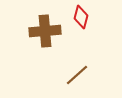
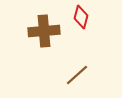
brown cross: moved 1 px left
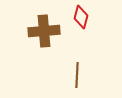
brown line: rotated 45 degrees counterclockwise
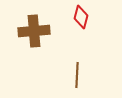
brown cross: moved 10 px left
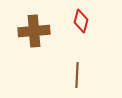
red diamond: moved 4 px down
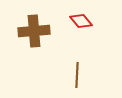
red diamond: rotated 55 degrees counterclockwise
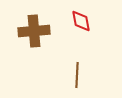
red diamond: rotated 30 degrees clockwise
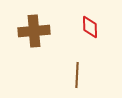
red diamond: moved 9 px right, 6 px down; rotated 10 degrees clockwise
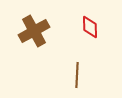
brown cross: rotated 24 degrees counterclockwise
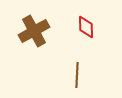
red diamond: moved 4 px left
